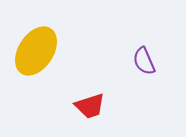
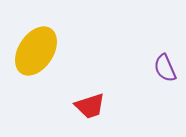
purple semicircle: moved 21 px right, 7 px down
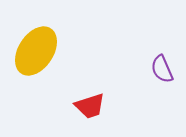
purple semicircle: moved 3 px left, 1 px down
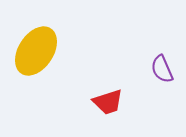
red trapezoid: moved 18 px right, 4 px up
